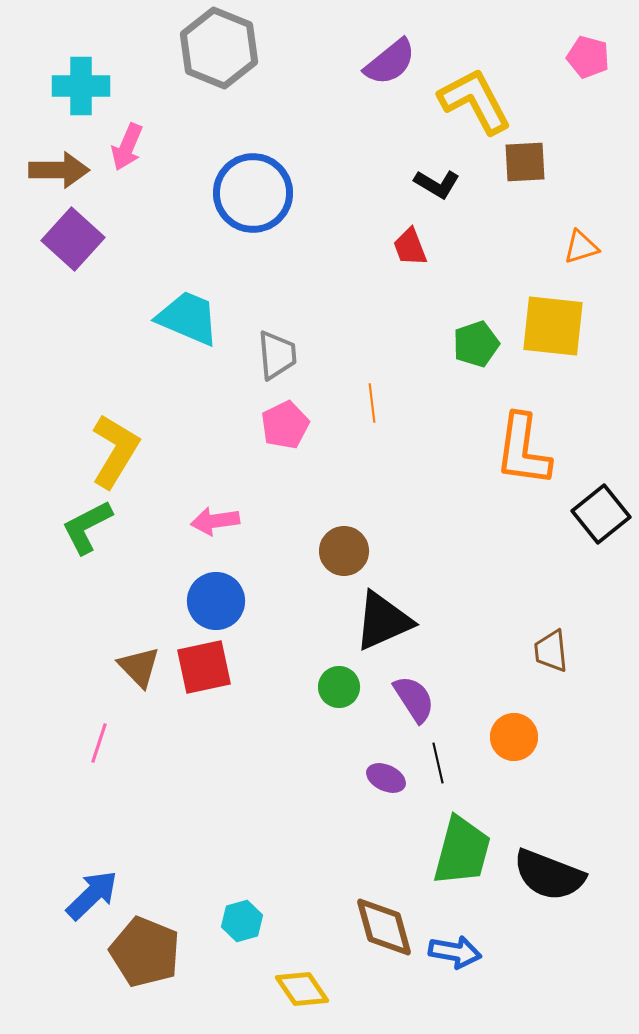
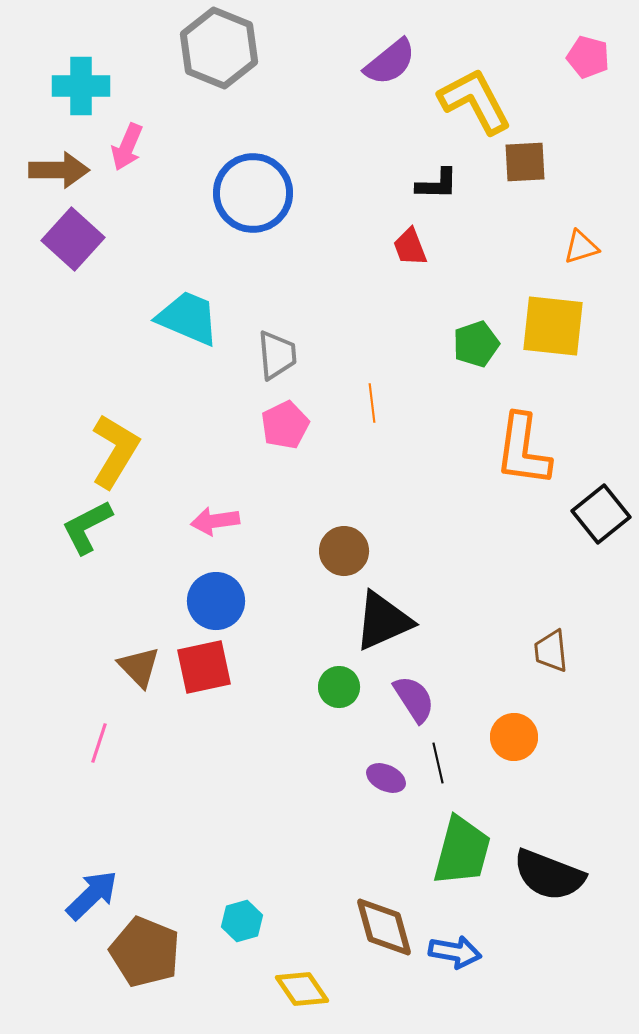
black L-shape at (437, 184): rotated 30 degrees counterclockwise
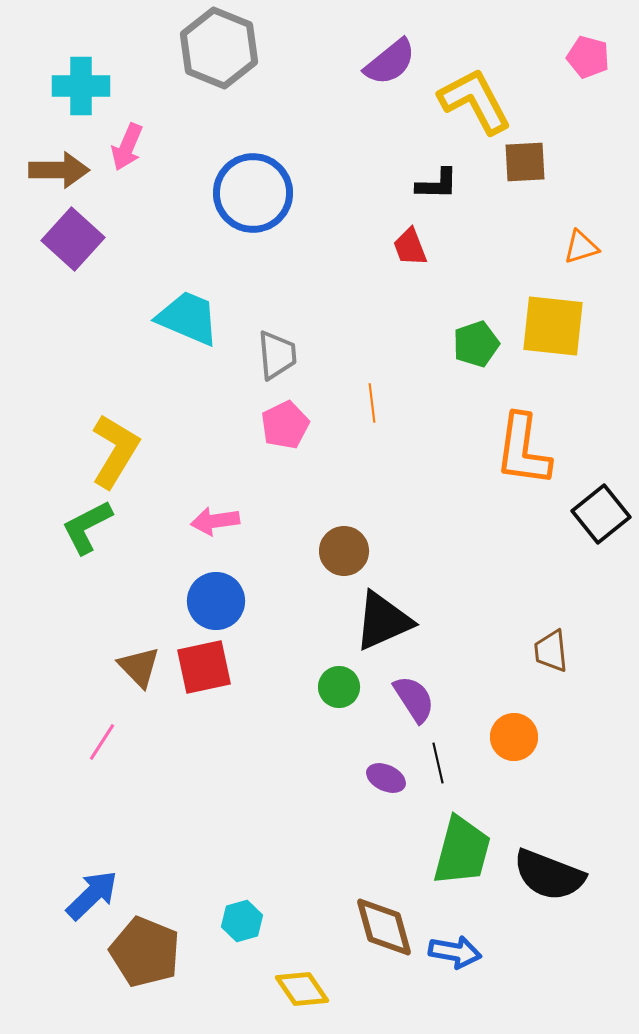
pink line at (99, 743): moved 3 px right, 1 px up; rotated 15 degrees clockwise
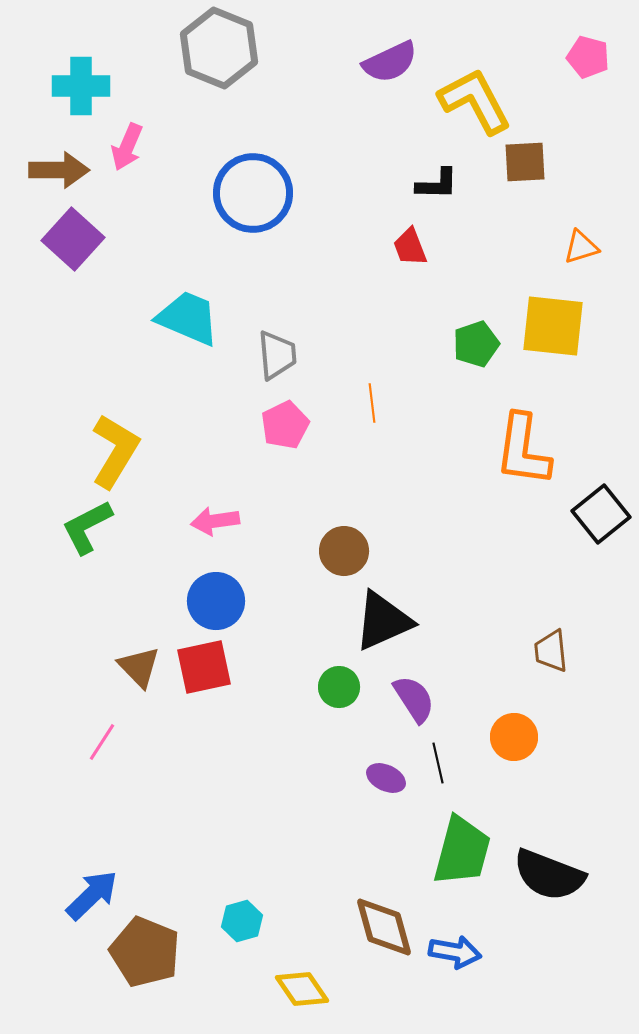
purple semicircle at (390, 62): rotated 14 degrees clockwise
